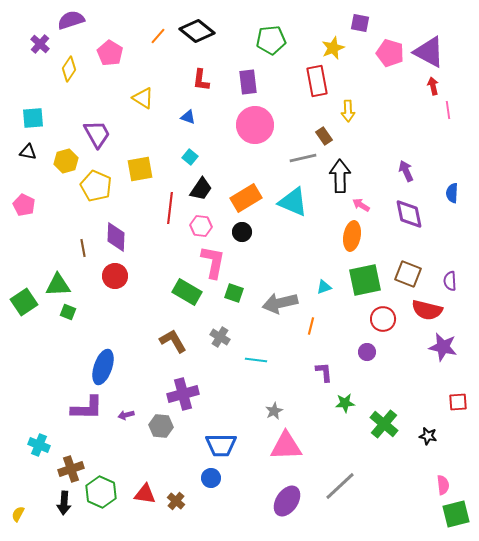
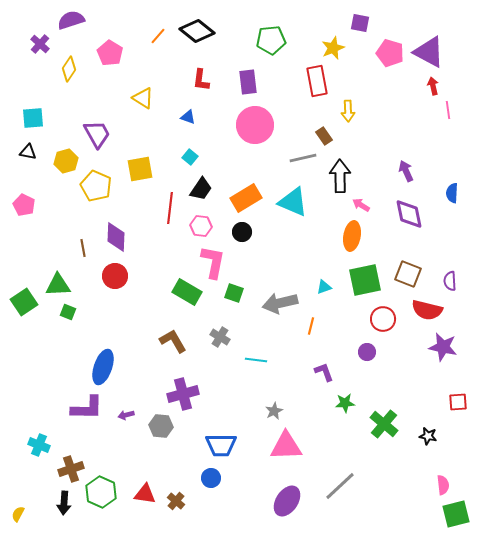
purple L-shape at (324, 372): rotated 15 degrees counterclockwise
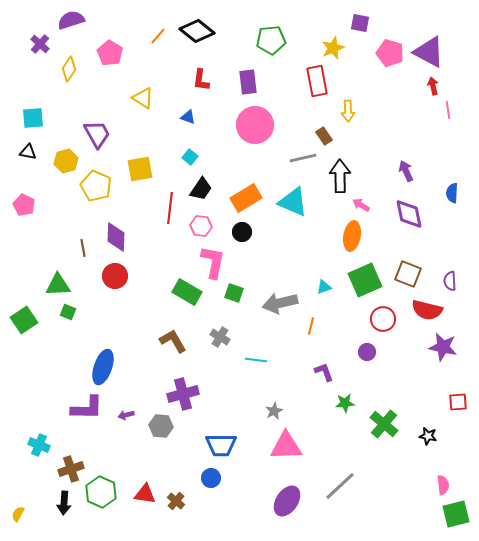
green square at (365, 280): rotated 12 degrees counterclockwise
green square at (24, 302): moved 18 px down
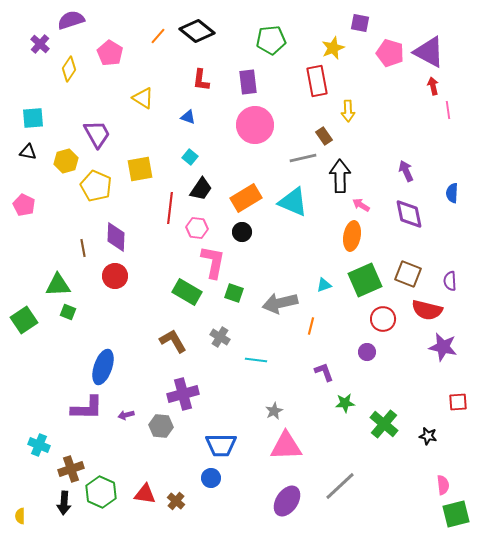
pink hexagon at (201, 226): moved 4 px left, 2 px down
cyan triangle at (324, 287): moved 2 px up
yellow semicircle at (18, 514): moved 2 px right, 2 px down; rotated 28 degrees counterclockwise
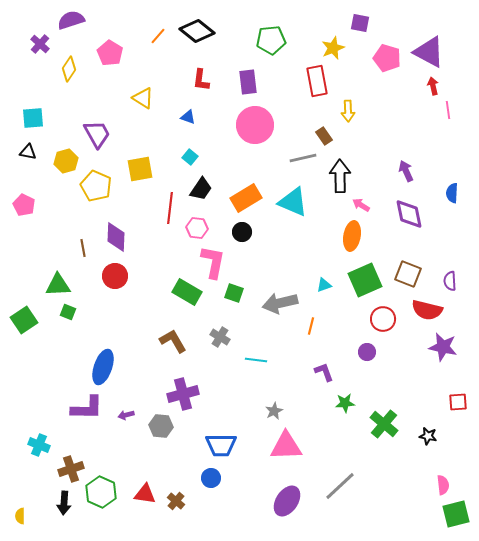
pink pentagon at (390, 53): moved 3 px left, 5 px down
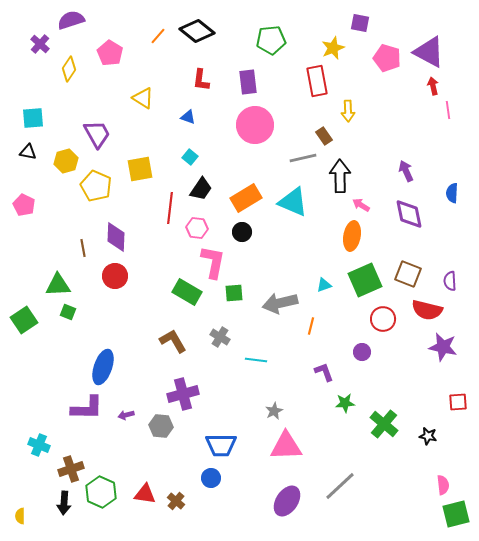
green square at (234, 293): rotated 24 degrees counterclockwise
purple circle at (367, 352): moved 5 px left
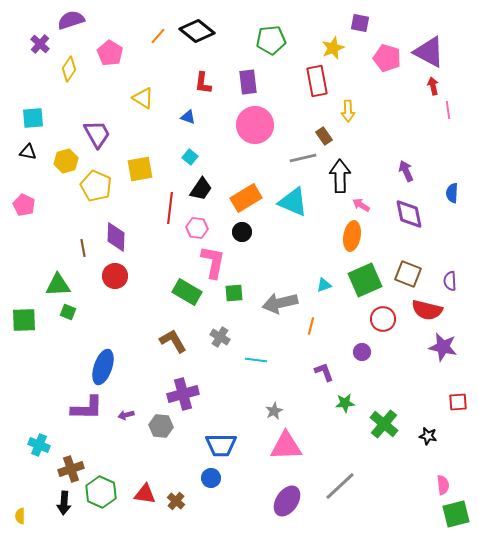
red L-shape at (201, 80): moved 2 px right, 3 px down
green square at (24, 320): rotated 32 degrees clockwise
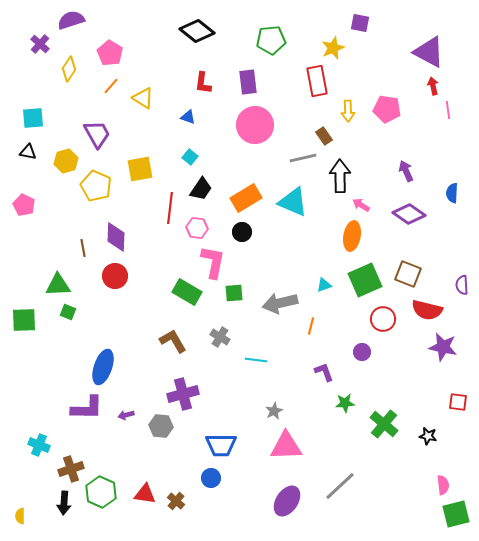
orange line at (158, 36): moved 47 px left, 50 px down
pink pentagon at (387, 58): moved 51 px down; rotated 8 degrees counterclockwise
purple diamond at (409, 214): rotated 44 degrees counterclockwise
purple semicircle at (450, 281): moved 12 px right, 4 px down
red square at (458, 402): rotated 12 degrees clockwise
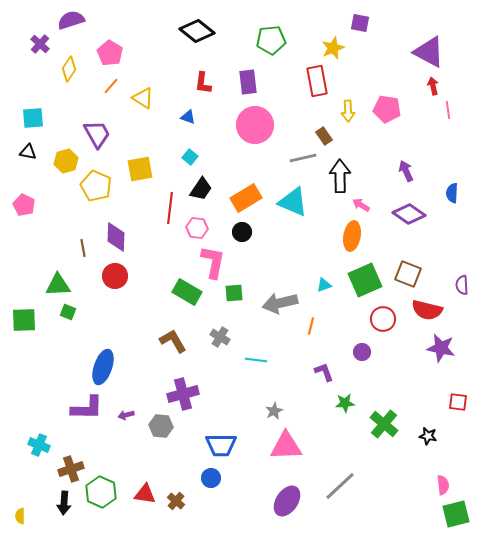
purple star at (443, 347): moved 2 px left, 1 px down
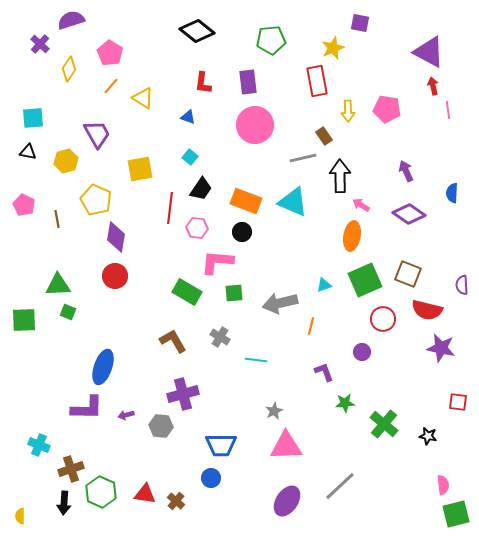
yellow pentagon at (96, 186): moved 14 px down
orange rectangle at (246, 198): moved 3 px down; rotated 52 degrees clockwise
purple diamond at (116, 237): rotated 8 degrees clockwise
brown line at (83, 248): moved 26 px left, 29 px up
pink L-shape at (213, 262): moved 4 px right; rotated 96 degrees counterclockwise
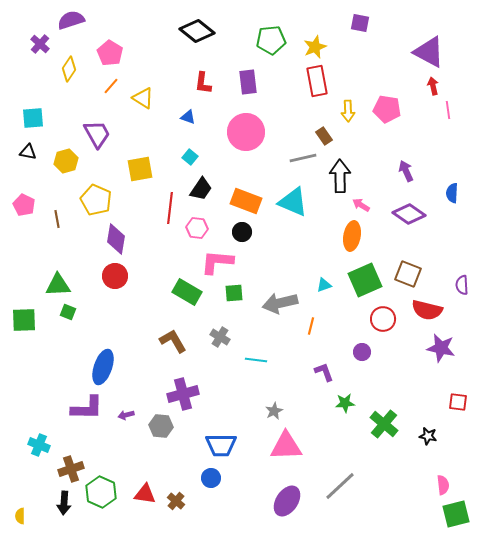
yellow star at (333, 48): moved 18 px left, 1 px up
pink circle at (255, 125): moved 9 px left, 7 px down
purple diamond at (116, 237): moved 2 px down
